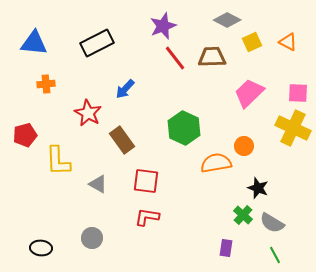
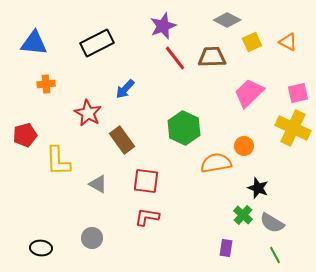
pink square: rotated 15 degrees counterclockwise
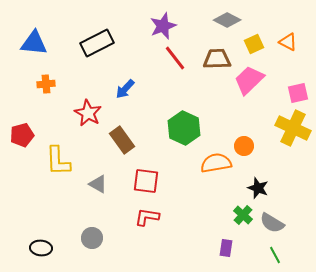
yellow square: moved 2 px right, 2 px down
brown trapezoid: moved 5 px right, 2 px down
pink trapezoid: moved 13 px up
red pentagon: moved 3 px left
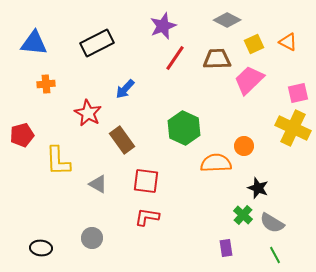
red line: rotated 72 degrees clockwise
orange semicircle: rotated 8 degrees clockwise
purple rectangle: rotated 18 degrees counterclockwise
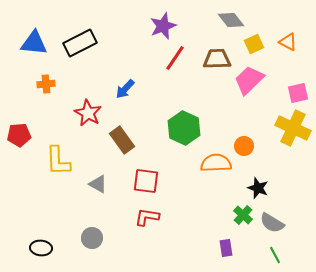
gray diamond: moved 4 px right; rotated 24 degrees clockwise
black rectangle: moved 17 px left
red pentagon: moved 3 px left; rotated 10 degrees clockwise
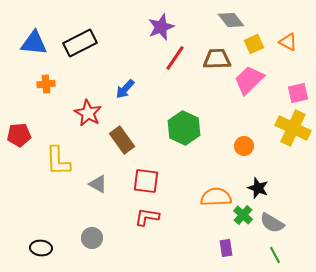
purple star: moved 2 px left, 1 px down
orange semicircle: moved 34 px down
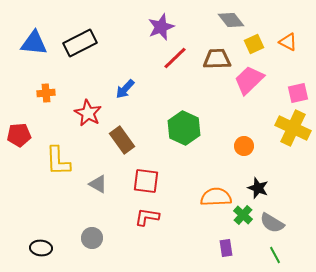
red line: rotated 12 degrees clockwise
orange cross: moved 9 px down
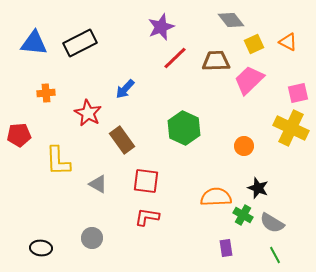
brown trapezoid: moved 1 px left, 2 px down
yellow cross: moved 2 px left
green cross: rotated 12 degrees counterclockwise
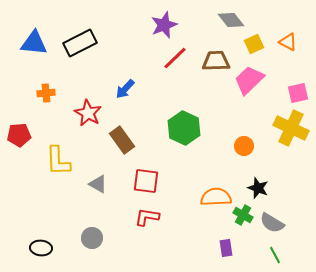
purple star: moved 3 px right, 2 px up
